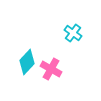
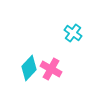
cyan diamond: moved 2 px right, 6 px down
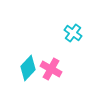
cyan diamond: moved 1 px left
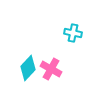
cyan cross: rotated 24 degrees counterclockwise
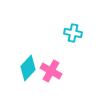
pink cross: moved 2 px down
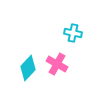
pink cross: moved 6 px right, 7 px up
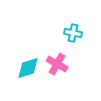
cyan diamond: rotated 30 degrees clockwise
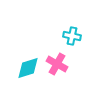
cyan cross: moved 1 px left, 3 px down
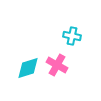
pink cross: moved 1 px down
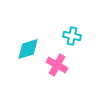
cyan diamond: moved 19 px up
